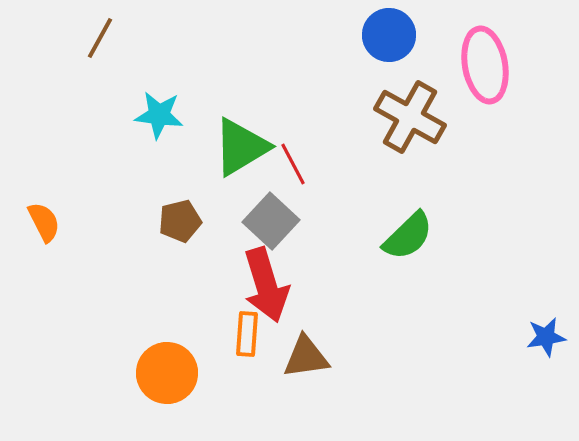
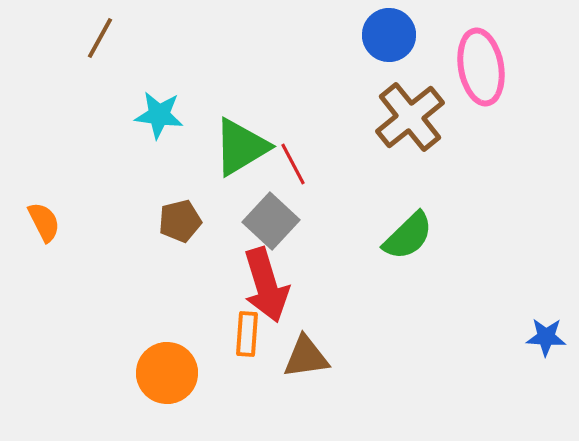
pink ellipse: moved 4 px left, 2 px down
brown cross: rotated 22 degrees clockwise
blue star: rotated 12 degrees clockwise
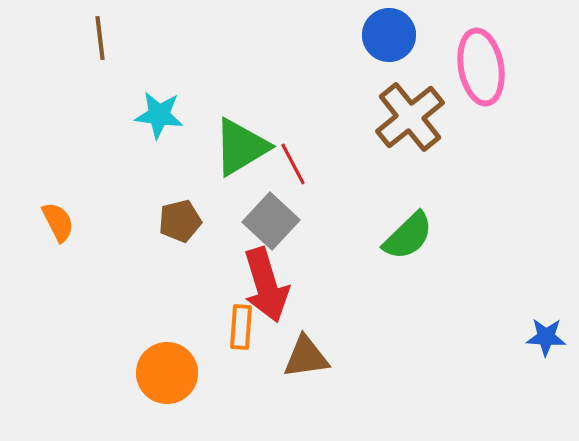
brown line: rotated 36 degrees counterclockwise
orange semicircle: moved 14 px right
orange rectangle: moved 6 px left, 7 px up
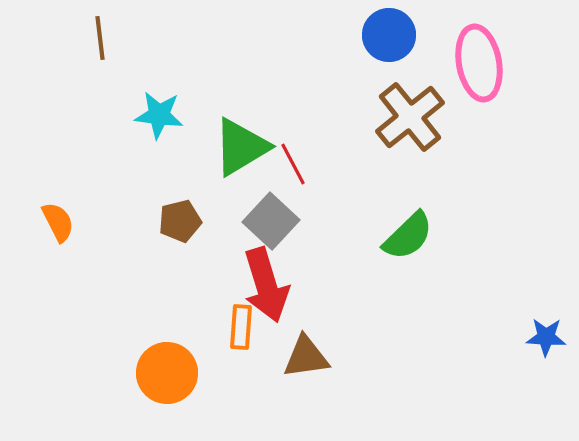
pink ellipse: moved 2 px left, 4 px up
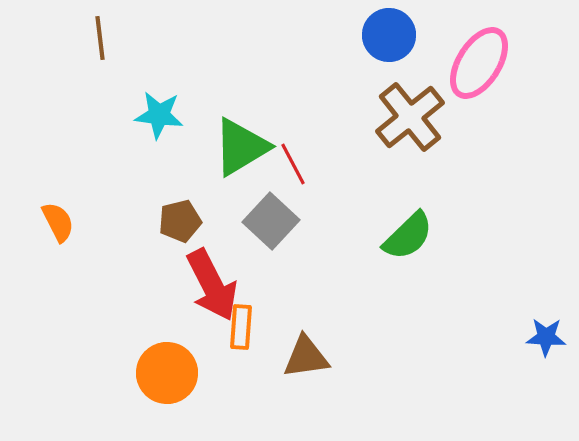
pink ellipse: rotated 42 degrees clockwise
red arrow: moved 54 px left; rotated 10 degrees counterclockwise
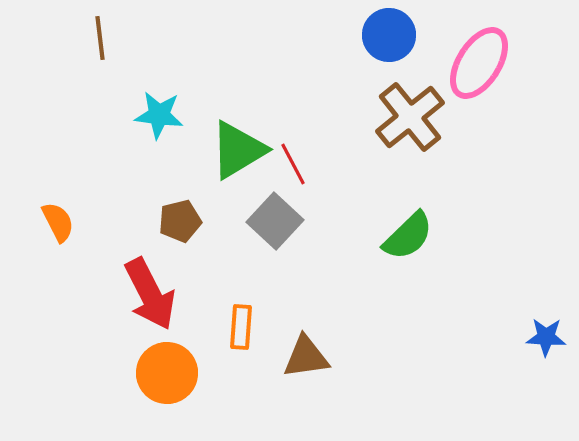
green triangle: moved 3 px left, 3 px down
gray square: moved 4 px right
red arrow: moved 62 px left, 9 px down
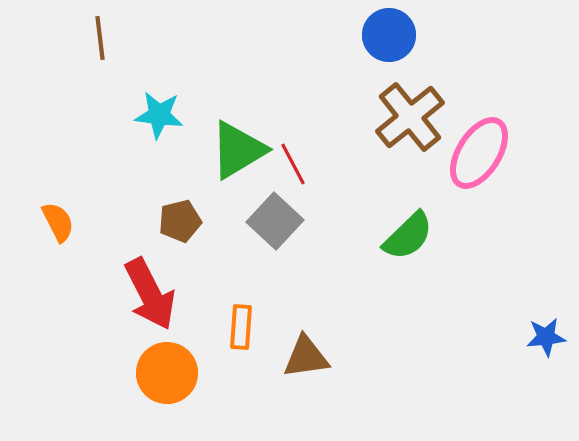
pink ellipse: moved 90 px down
blue star: rotated 9 degrees counterclockwise
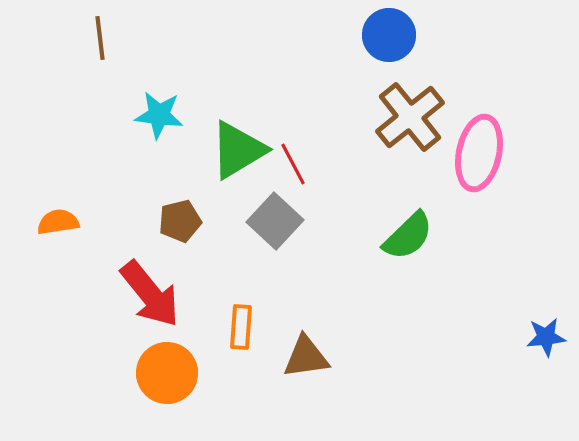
pink ellipse: rotated 20 degrees counterclockwise
orange semicircle: rotated 72 degrees counterclockwise
red arrow: rotated 12 degrees counterclockwise
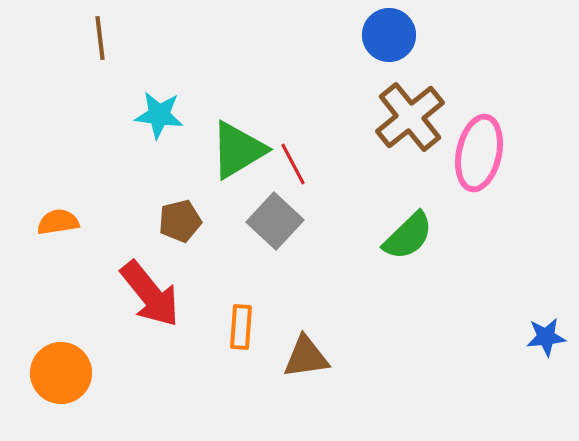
orange circle: moved 106 px left
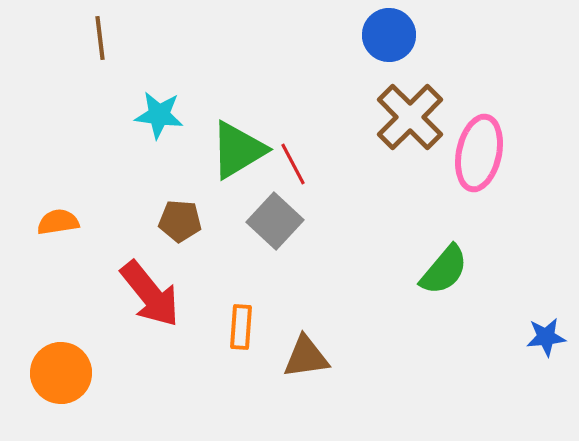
brown cross: rotated 6 degrees counterclockwise
brown pentagon: rotated 18 degrees clockwise
green semicircle: moved 36 px right, 34 px down; rotated 6 degrees counterclockwise
